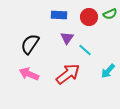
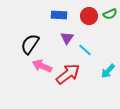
red circle: moved 1 px up
pink arrow: moved 13 px right, 8 px up
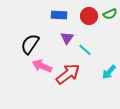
cyan arrow: moved 1 px right, 1 px down
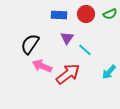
red circle: moved 3 px left, 2 px up
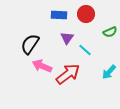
green semicircle: moved 18 px down
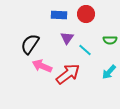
green semicircle: moved 8 px down; rotated 24 degrees clockwise
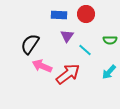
purple triangle: moved 2 px up
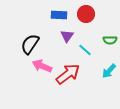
cyan arrow: moved 1 px up
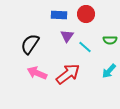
cyan line: moved 3 px up
pink arrow: moved 5 px left, 7 px down
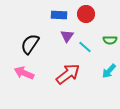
pink arrow: moved 13 px left
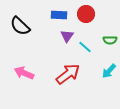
black semicircle: moved 10 px left, 18 px up; rotated 80 degrees counterclockwise
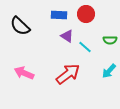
purple triangle: rotated 32 degrees counterclockwise
